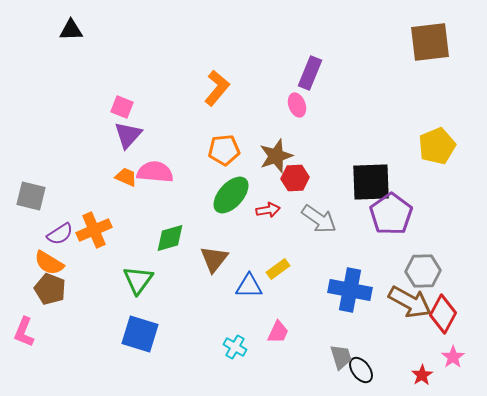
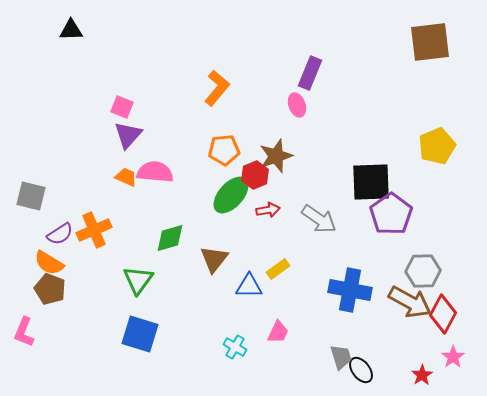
red hexagon: moved 40 px left, 3 px up; rotated 20 degrees counterclockwise
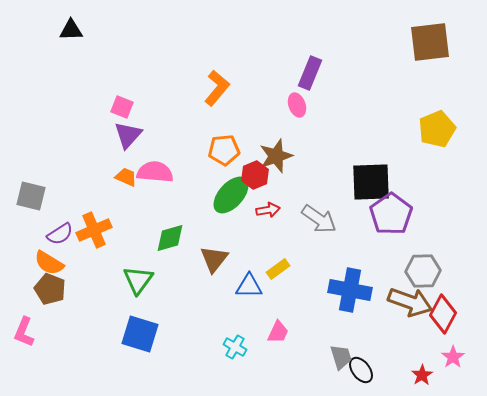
yellow pentagon: moved 17 px up
brown arrow: rotated 9 degrees counterclockwise
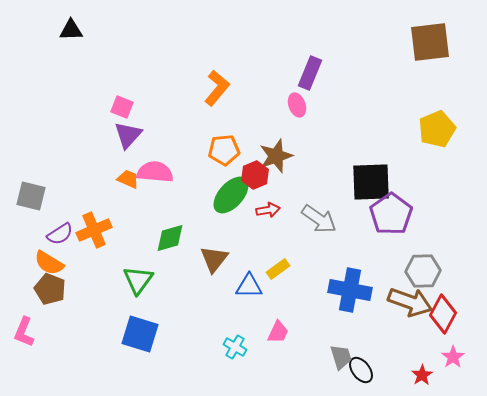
orange trapezoid: moved 2 px right, 2 px down
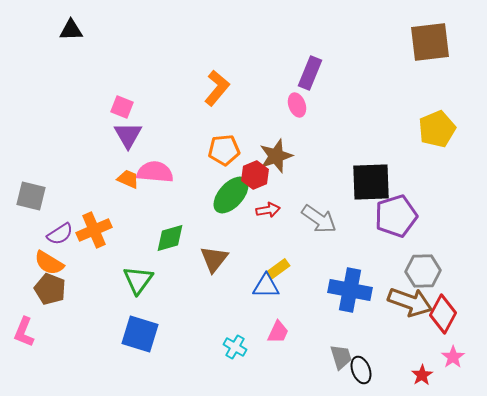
purple triangle: rotated 12 degrees counterclockwise
purple pentagon: moved 5 px right, 2 px down; rotated 18 degrees clockwise
blue triangle: moved 17 px right
black ellipse: rotated 16 degrees clockwise
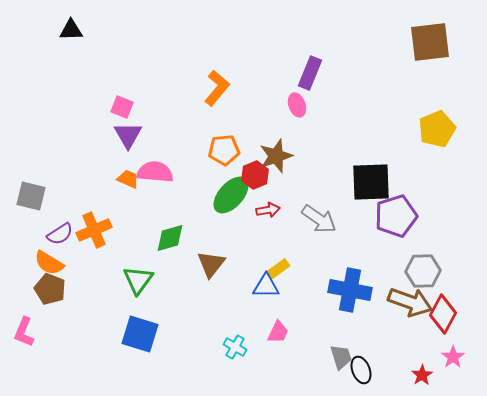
brown triangle: moved 3 px left, 5 px down
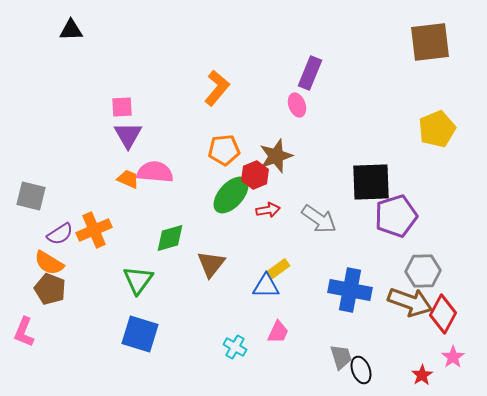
pink square: rotated 25 degrees counterclockwise
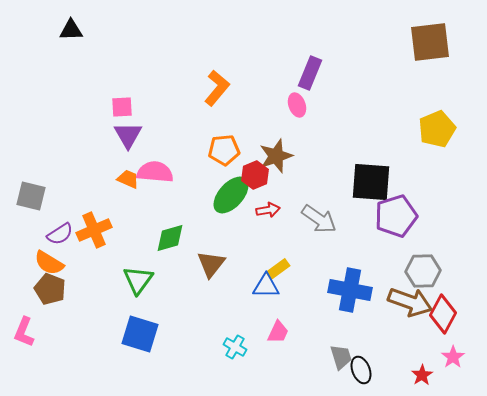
black square: rotated 6 degrees clockwise
